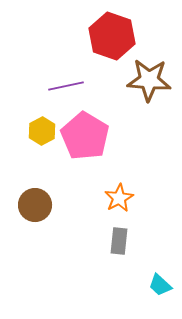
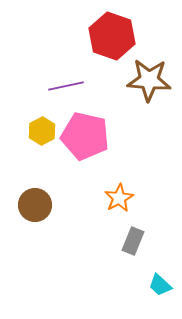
pink pentagon: rotated 18 degrees counterclockwise
gray rectangle: moved 14 px right; rotated 16 degrees clockwise
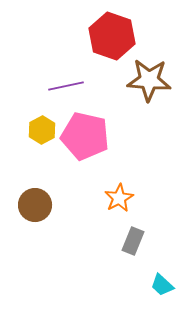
yellow hexagon: moved 1 px up
cyan trapezoid: moved 2 px right
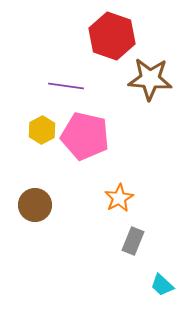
brown star: moved 1 px right, 1 px up
purple line: rotated 20 degrees clockwise
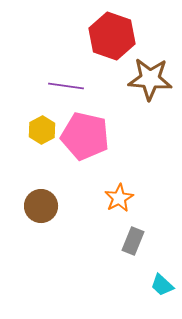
brown circle: moved 6 px right, 1 px down
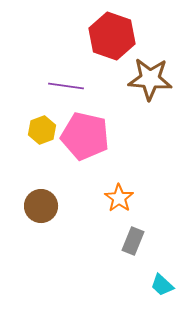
yellow hexagon: rotated 8 degrees clockwise
orange star: rotated 8 degrees counterclockwise
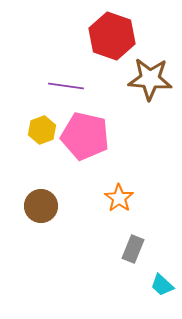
gray rectangle: moved 8 px down
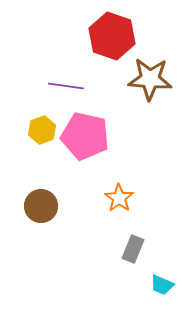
cyan trapezoid: rotated 20 degrees counterclockwise
